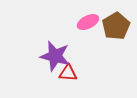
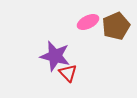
brown pentagon: rotated 8 degrees clockwise
red triangle: rotated 42 degrees clockwise
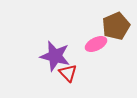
pink ellipse: moved 8 px right, 22 px down
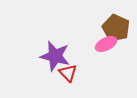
brown pentagon: moved 2 px down; rotated 24 degrees counterclockwise
pink ellipse: moved 10 px right
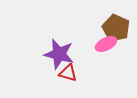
purple star: moved 4 px right, 2 px up
red triangle: rotated 30 degrees counterclockwise
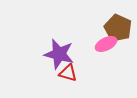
brown pentagon: moved 2 px right
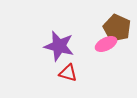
brown pentagon: moved 1 px left
purple star: moved 8 px up
